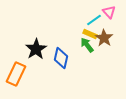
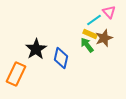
brown star: rotated 18 degrees clockwise
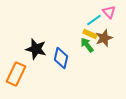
black star: rotated 25 degrees counterclockwise
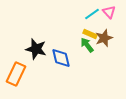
cyan line: moved 2 px left, 6 px up
blue diamond: rotated 25 degrees counterclockwise
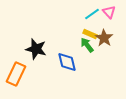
brown star: rotated 18 degrees counterclockwise
blue diamond: moved 6 px right, 4 px down
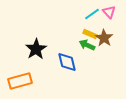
green arrow: rotated 28 degrees counterclockwise
black star: rotated 25 degrees clockwise
orange rectangle: moved 4 px right, 7 px down; rotated 50 degrees clockwise
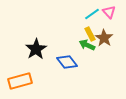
yellow rectangle: rotated 40 degrees clockwise
blue diamond: rotated 25 degrees counterclockwise
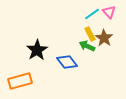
green arrow: moved 1 px down
black star: moved 1 px right, 1 px down
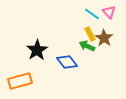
cyan line: rotated 70 degrees clockwise
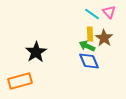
yellow rectangle: rotated 24 degrees clockwise
black star: moved 1 px left, 2 px down
blue diamond: moved 22 px right, 1 px up; rotated 15 degrees clockwise
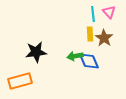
cyan line: moved 1 px right; rotated 49 degrees clockwise
green arrow: moved 12 px left, 10 px down; rotated 35 degrees counterclockwise
black star: rotated 25 degrees clockwise
